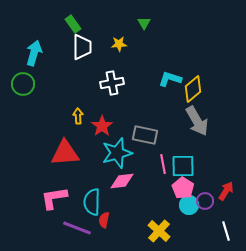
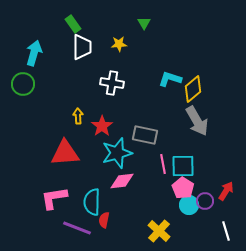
white cross: rotated 20 degrees clockwise
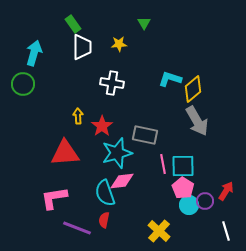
cyan semicircle: moved 13 px right, 9 px up; rotated 20 degrees counterclockwise
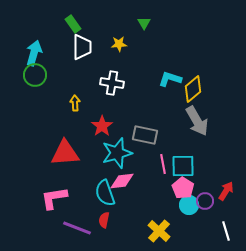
green circle: moved 12 px right, 9 px up
yellow arrow: moved 3 px left, 13 px up
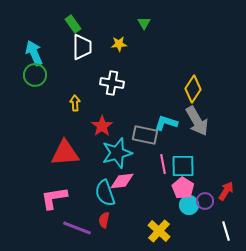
cyan arrow: rotated 40 degrees counterclockwise
cyan L-shape: moved 4 px left, 44 px down
yellow diamond: rotated 16 degrees counterclockwise
